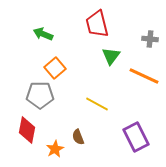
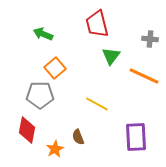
purple rectangle: rotated 24 degrees clockwise
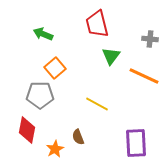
purple rectangle: moved 6 px down
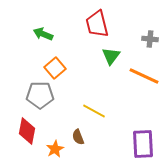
yellow line: moved 3 px left, 7 px down
red diamond: moved 1 px down
purple rectangle: moved 7 px right, 1 px down
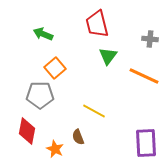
green triangle: moved 3 px left
purple rectangle: moved 3 px right, 1 px up
orange star: rotated 18 degrees counterclockwise
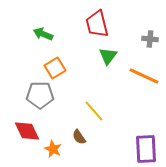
orange square: rotated 10 degrees clockwise
yellow line: rotated 20 degrees clockwise
red diamond: rotated 36 degrees counterclockwise
brown semicircle: moved 1 px right; rotated 14 degrees counterclockwise
purple rectangle: moved 6 px down
orange star: moved 2 px left
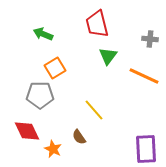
yellow line: moved 1 px up
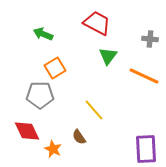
red trapezoid: moved 1 px up; rotated 132 degrees clockwise
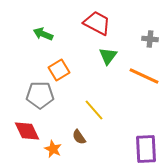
orange square: moved 4 px right, 2 px down
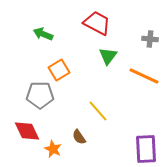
yellow line: moved 4 px right, 1 px down
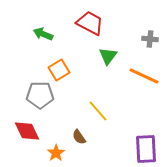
red trapezoid: moved 7 px left
orange star: moved 3 px right, 4 px down; rotated 12 degrees clockwise
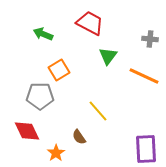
gray pentagon: moved 1 px down
